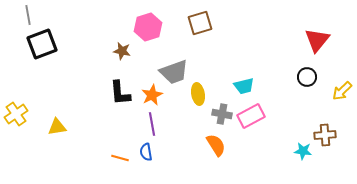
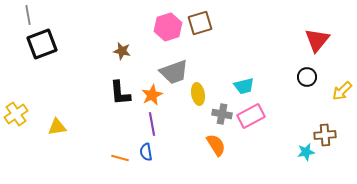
pink hexagon: moved 20 px right
cyan star: moved 3 px right, 1 px down; rotated 18 degrees counterclockwise
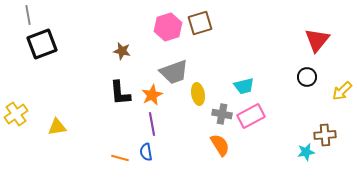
orange semicircle: moved 4 px right
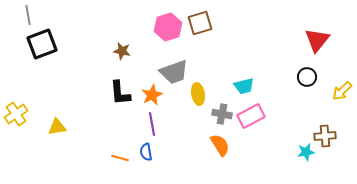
brown cross: moved 1 px down
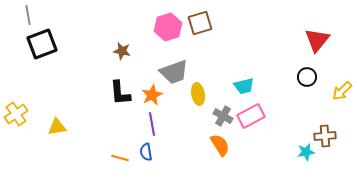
gray cross: moved 1 px right, 2 px down; rotated 18 degrees clockwise
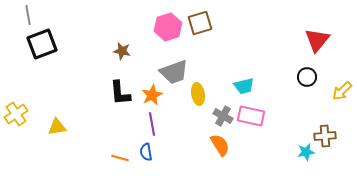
pink rectangle: rotated 40 degrees clockwise
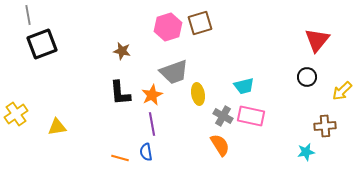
brown cross: moved 10 px up
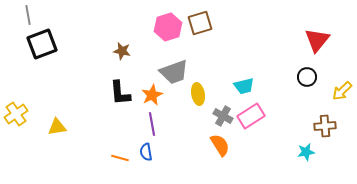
pink rectangle: rotated 44 degrees counterclockwise
